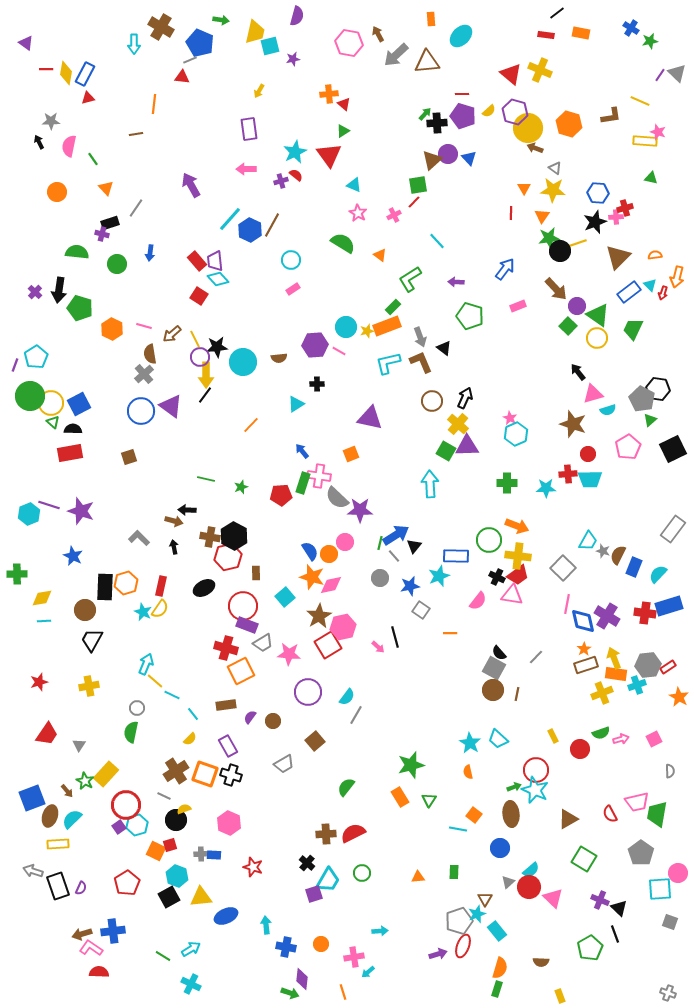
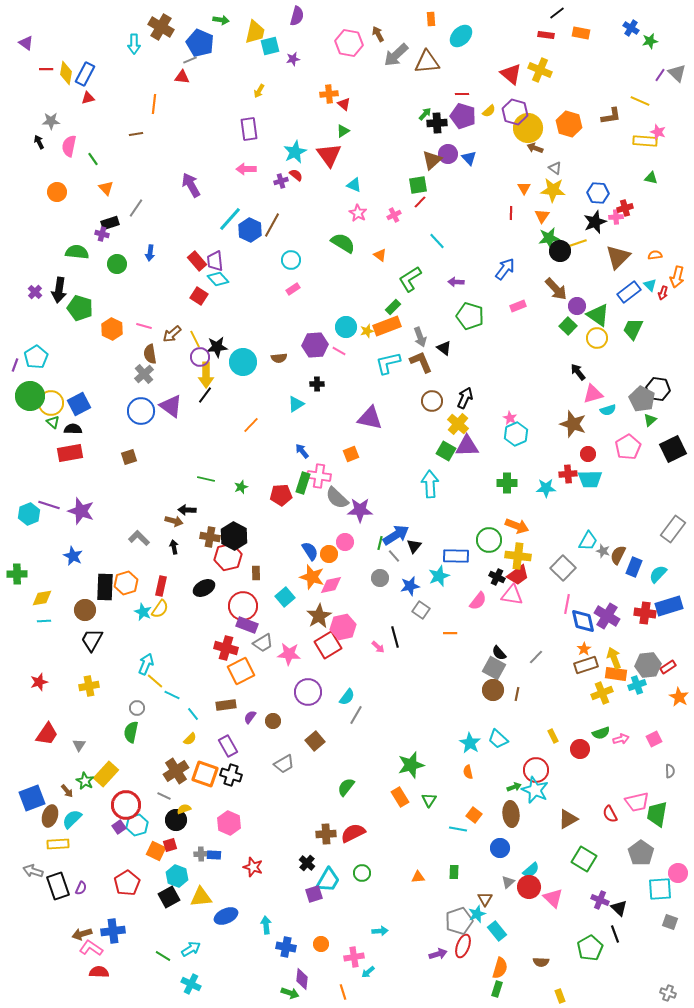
red line at (414, 202): moved 6 px right
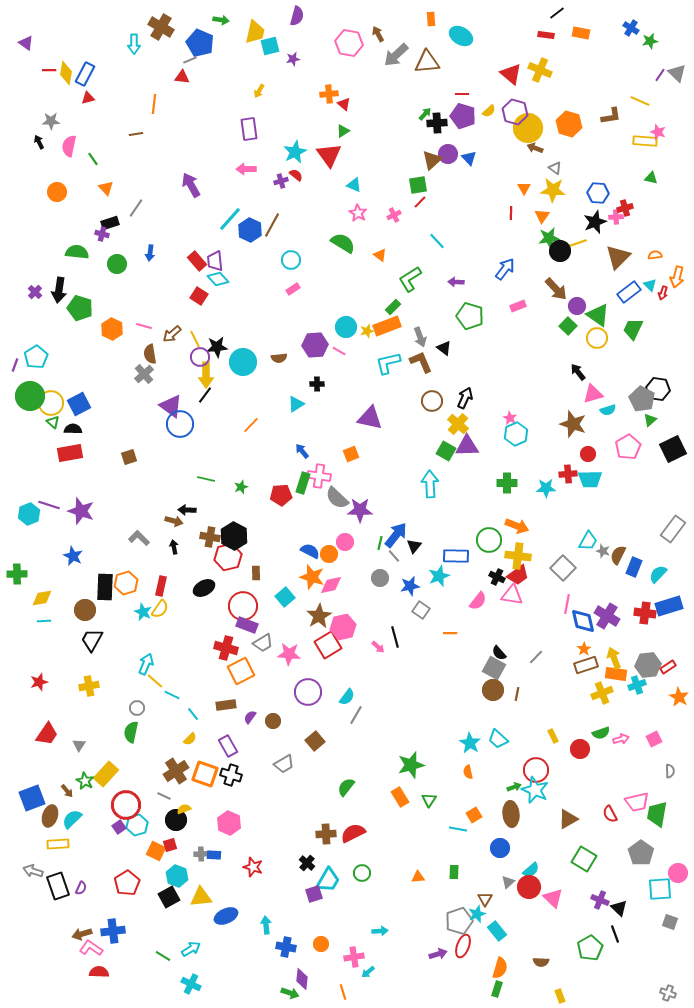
cyan ellipse at (461, 36): rotated 75 degrees clockwise
red line at (46, 69): moved 3 px right, 1 px down
blue circle at (141, 411): moved 39 px right, 13 px down
blue arrow at (396, 535): rotated 20 degrees counterclockwise
blue semicircle at (310, 551): rotated 30 degrees counterclockwise
orange square at (474, 815): rotated 21 degrees clockwise
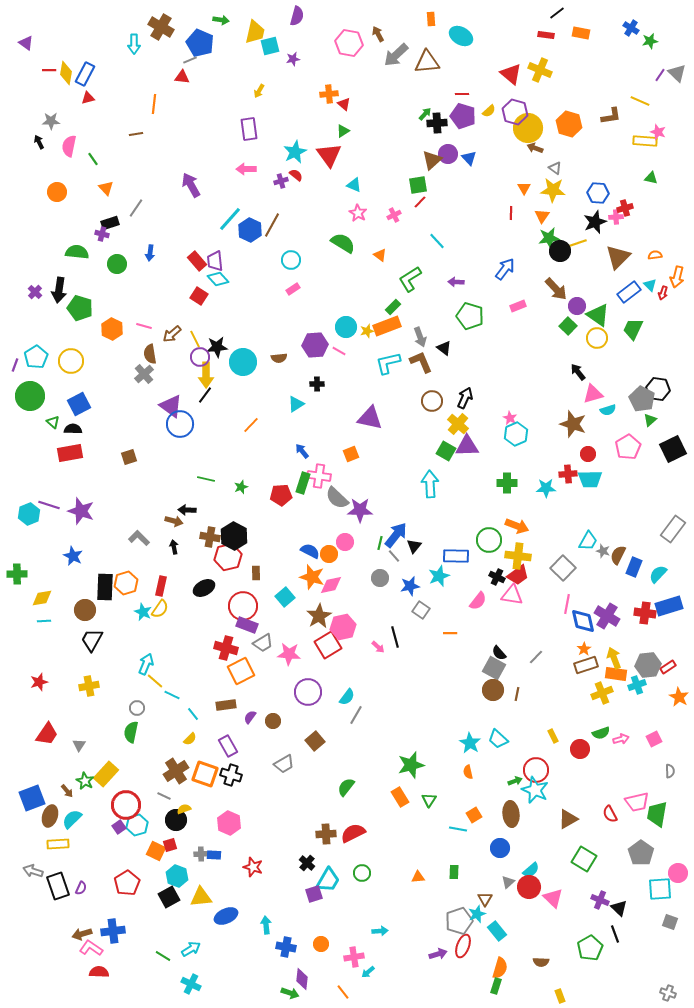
yellow circle at (51, 403): moved 20 px right, 42 px up
green arrow at (514, 787): moved 1 px right, 6 px up
green rectangle at (497, 989): moved 1 px left, 3 px up
orange line at (343, 992): rotated 21 degrees counterclockwise
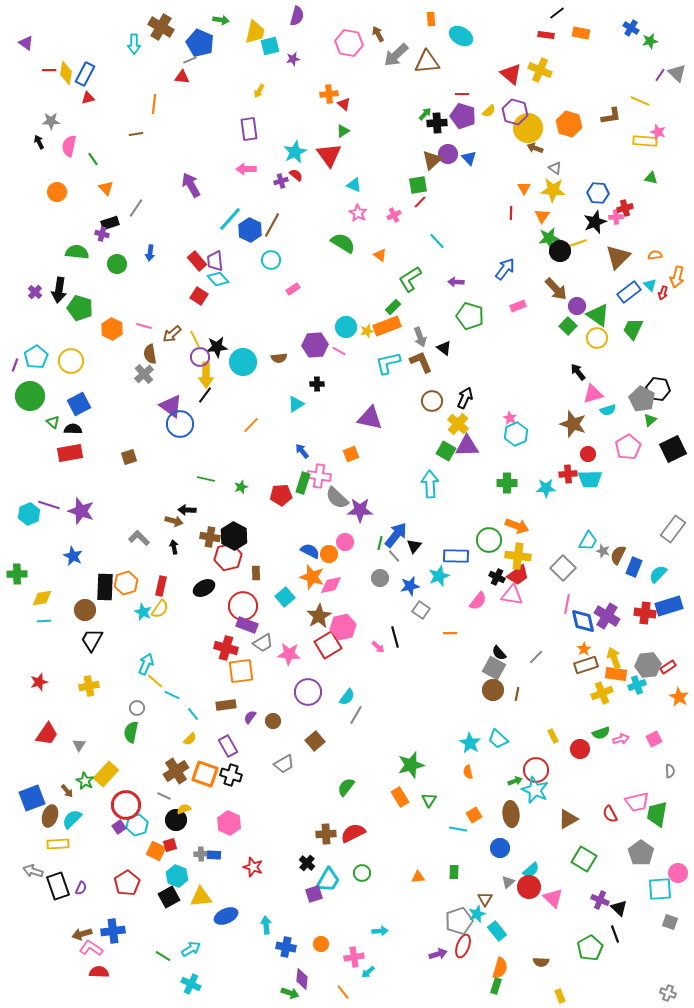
cyan circle at (291, 260): moved 20 px left
orange square at (241, 671): rotated 20 degrees clockwise
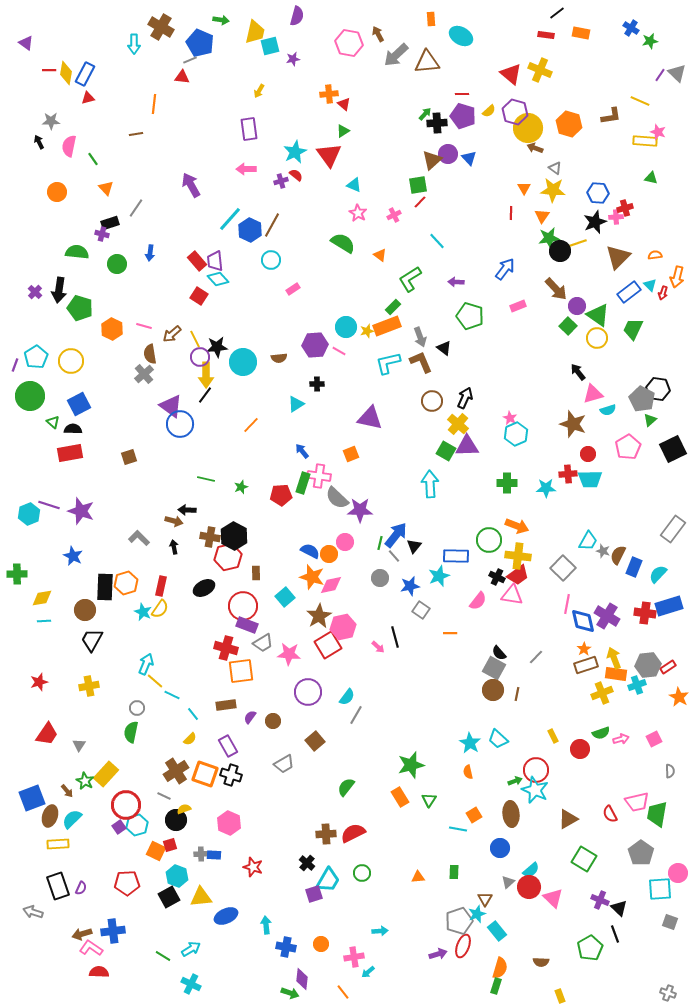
gray arrow at (33, 871): moved 41 px down
red pentagon at (127, 883): rotated 30 degrees clockwise
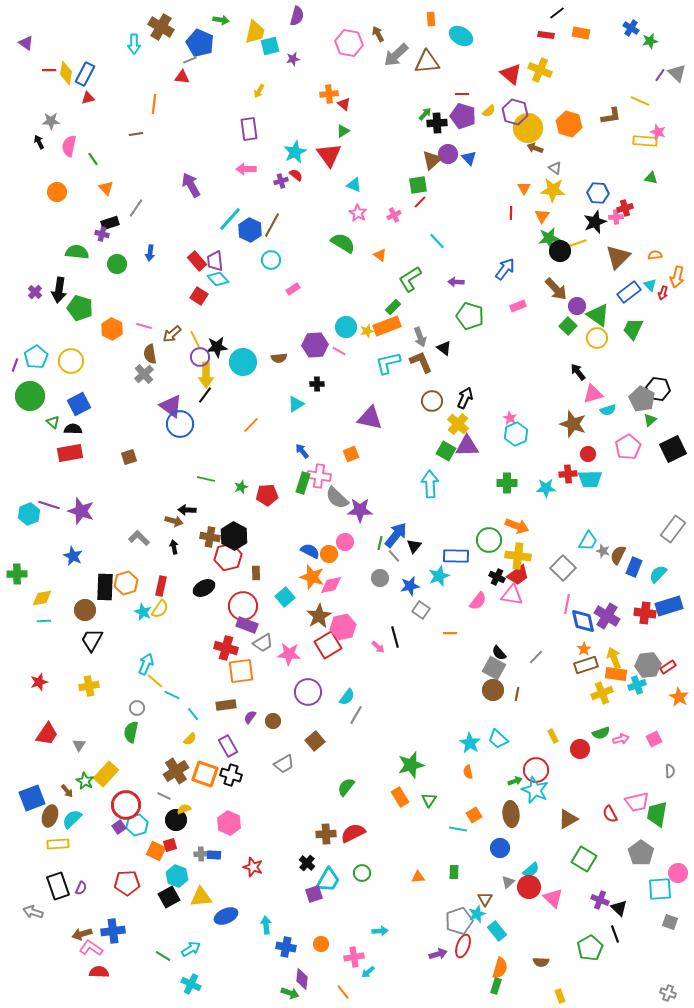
red pentagon at (281, 495): moved 14 px left
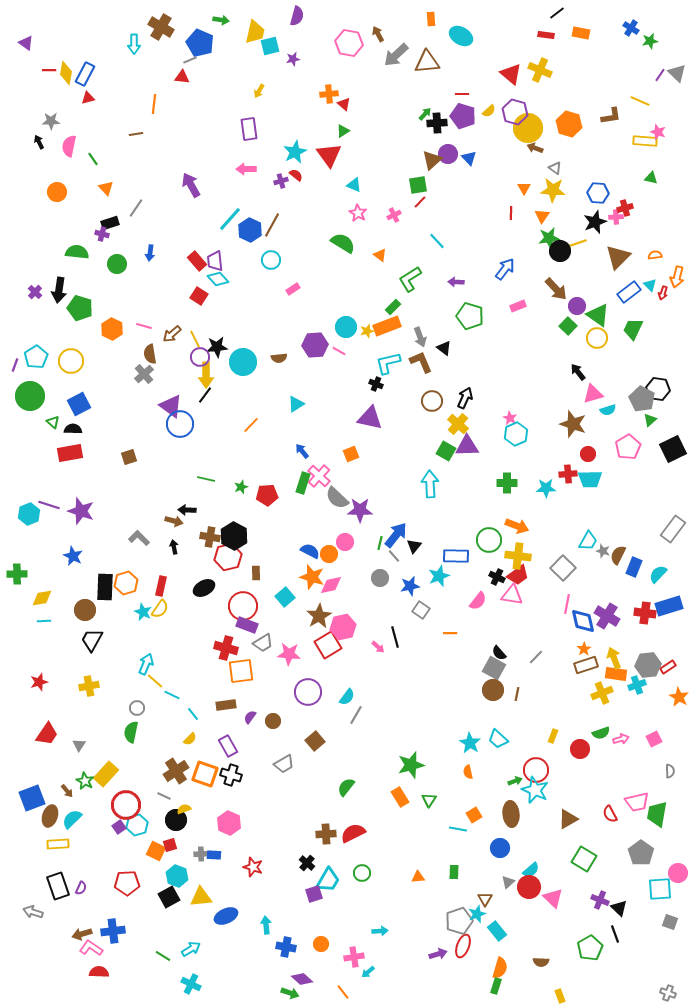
black cross at (317, 384): moved 59 px right; rotated 24 degrees clockwise
pink cross at (319, 476): rotated 35 degrees clockwise
yellow rectangle at (553, 736): rotated 48 degrees clockwise
purple diamond at (302, 979): rotated 55 degrees counterclockwise
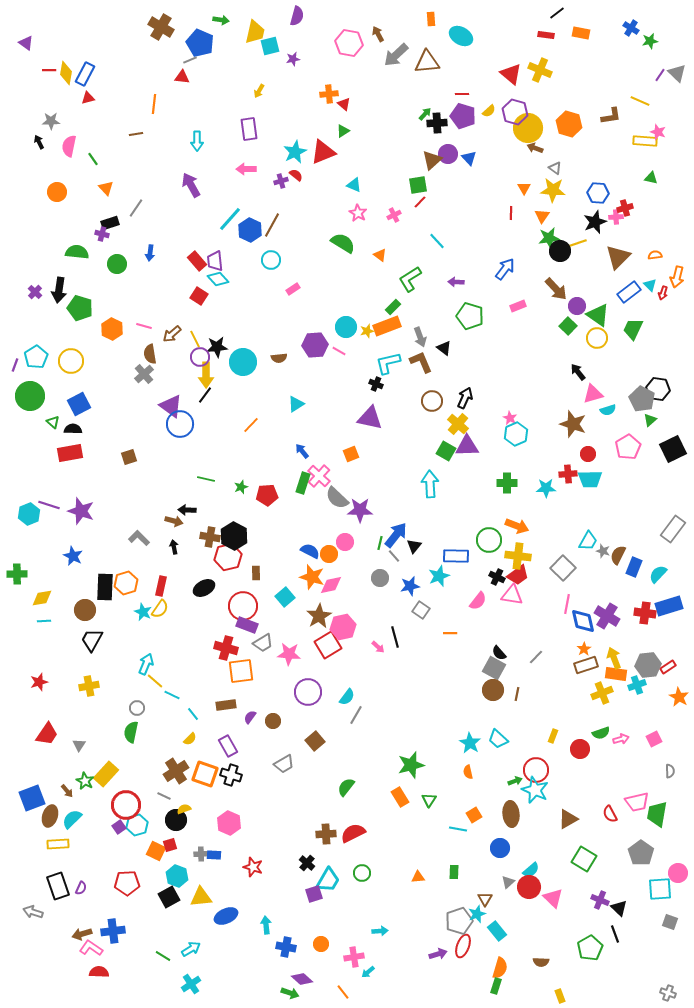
cyan arrow at (134, 44): moved 63 px right, 97 px down
red triangle at (329, 155): moved 6 px left, 3 px up; rotated 44 degrees clockwise
cyan cross at (191, 984): rotated 30 degrees clockwise
